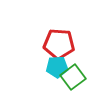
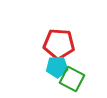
green square: moved 1 px left, 2 px down; rotated 25 degrees counterclockwise
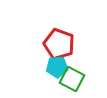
red pentagon: rotated 16 degrees clockwise
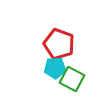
cyan pentagon: moved 2 px left, 1 px down
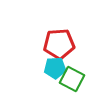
red pentagon: rotated 24 degrees counterclockwise
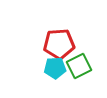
green square: moved 7 px right, 13 px up; rotated 35 degrees clockwise
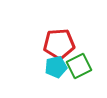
cyan pentagon: moved 1 px right, 1 px up; rotated 10 degrees counterclockwise
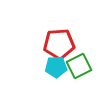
cyan pentagon: rotated 10 degrees clockwise
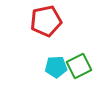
red pentagon: moved 13 px left, 23 px up; rotated 8 degrees counterclockwise
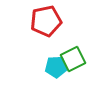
green square: moved 6 px left, 7 px up
